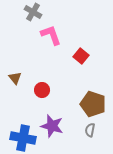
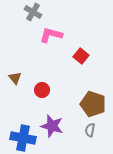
pink L-shape: rotated 55 degrees counterclockwise
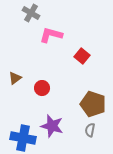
gray cross: moved 2 px left, 1 px down
red square: moved 1 px right
brown triangle: rotated 32 degrees clockwise
red circle: moved 2 px up
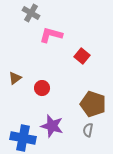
gray semicircle: moved 2 px left
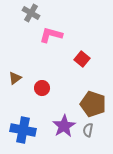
red square: moved 3 px down
purple star: moved 12 px right; rotated 25 degrees clockwise
blue cross: moved 8 px up
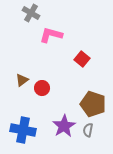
brown triangle: moved 7 px right, 2 px down
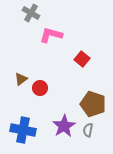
brown triangle: moved 1 px left, 1 px up
red circle: moved 2 px left
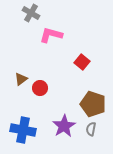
red square: moved 3 px down
gray semicircle: moved 3 px right, 1 px up
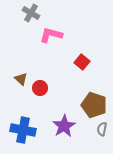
brown triangle: rotated 40 degrees counterclockwise
brown pentagon: moved 1 px right, 1 px down
gray semicircle: moved 11 px right
